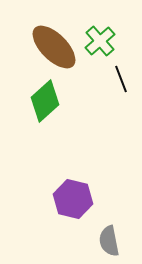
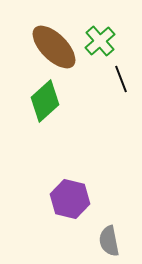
purple hexagon: moved 3 px left
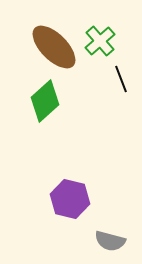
gray semicircle: moved 1 px right; rotated 64 degrees counterclockwise
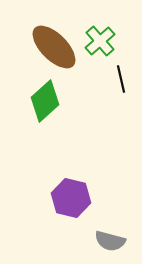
black line: rotated 8 degrees clockwise
purple hexagon: moved 1 px right, 1 px up
